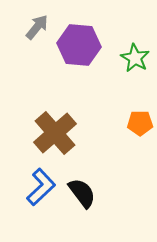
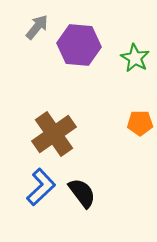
brown cross: moved 1 px left, 1 px down; rotated 6 degrees clockwise
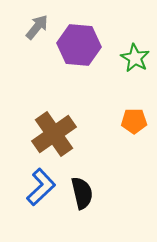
orange pentagon: moved 6 px left, 2 px up
black semicircle: rotated 24 degrees clockwise
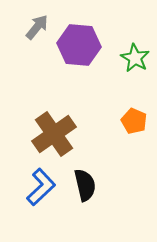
orange pentagon: rotated 25 degrees clockwise
black semicircle: moved 3 px right, 8 px up
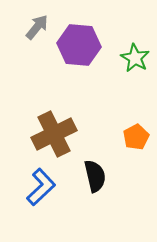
orange pentagon: moved 2 px right, 16 px down; rotated 20 degrees clockwise
brown cross: rotated 9 degrees clockwise
black semicircle: moved 10 px right, 9 px up
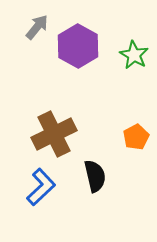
purple hexagon: moved 1 px left, 1 px down; rotated 24 degrees clockwise
green star: moved 1 px left, 3 px up
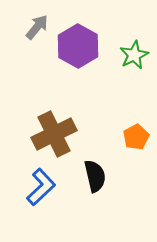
green star: rotated 16 degrees clockwise
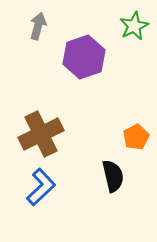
gray arrow: moved 1 px right, 1 px up; rotated 24 degrees counterclockwise
purple hexagon: moved 6 px right, 11 px down; rotated 12 degrees clockwise
green star: moved 29 px up
brown cross: moved 13 px left
black semicircle: moved 18 px right
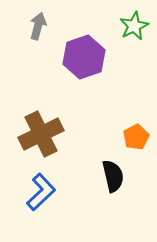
blue L-shape: moved 5 px down
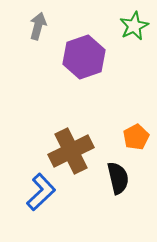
brown cross: moved 30 px right, 17 px down
black semicircle: moved 5 px right, 2 px down
